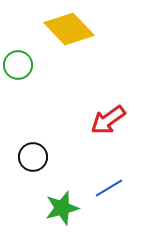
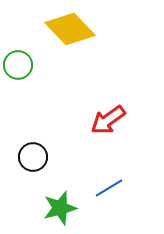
yellow diamond: moved 1 px right
green star: moved 2 px left
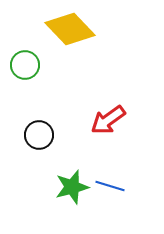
green circle: moved 7 px right
black circle: moved 6 px right, 22 px up
blue line: moved 1 px right, 2 px up; rotated 48 degrees clockwise
green star: moved 12 px right, 21 px up
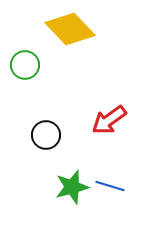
red arrow: moved 1 px right
black circle: moved 7 px right
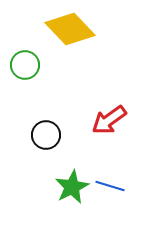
green star: rotated 12 degrees counterclockwise
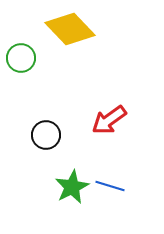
green circle: moved 4 px left, 7 px up
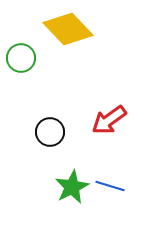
yellow diamond: moved 2 px left
black circle: moved 4 px right, 3 px up
